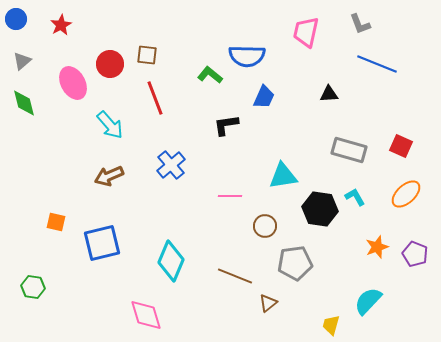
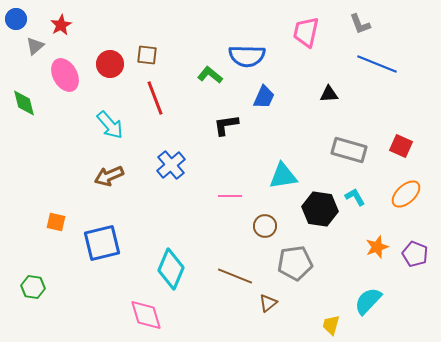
gray triangle: moved 13 px right, 15 px up
pink ellipse: moved 8 px left, 8 px up
cyan diamond: moved 8 px down
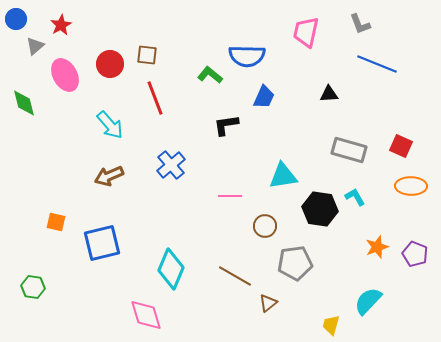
orange ellipse: moved 5 px right, 8 px up; rotated 44 degrees clockwise
brown line: rotated 8 degrees clockwise
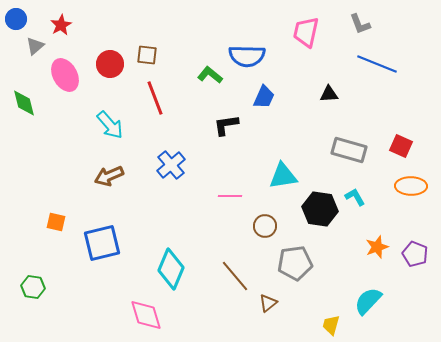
brown line: rotated 20 degrees clockwise
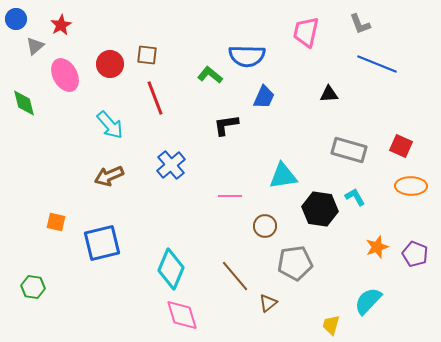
pink diamond: moved 36 px right
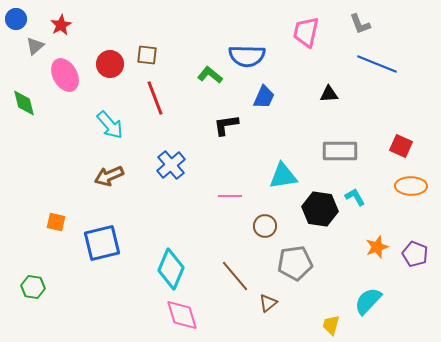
gray rectangle: moved 9 px left, 1 px down; rotated 16 degrees counterclockwise
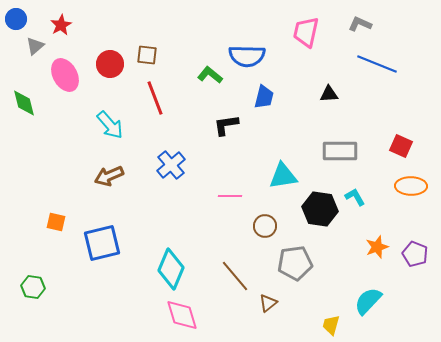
gray L-shape: rotated 135 degrees clockwise
blue trapezoid: rotated 10 degrees counterclockwise
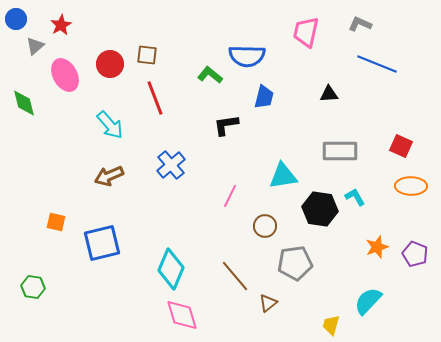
pink line: rotated 65 degrees counterclockwise
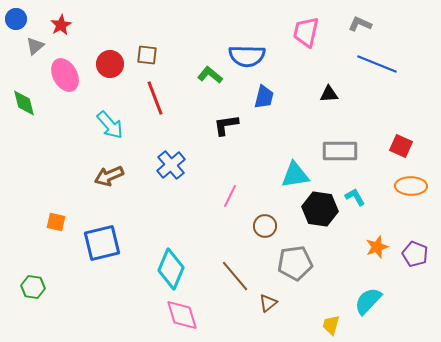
cyan triangle: moved 12 px right, 1 px up
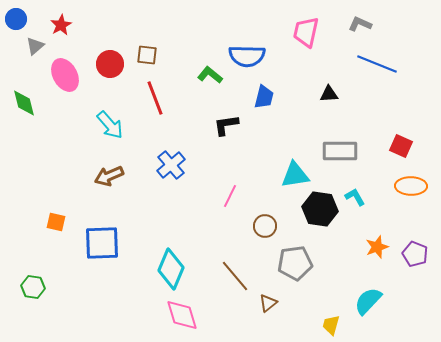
blue square: rotated 12 degrees clockwise
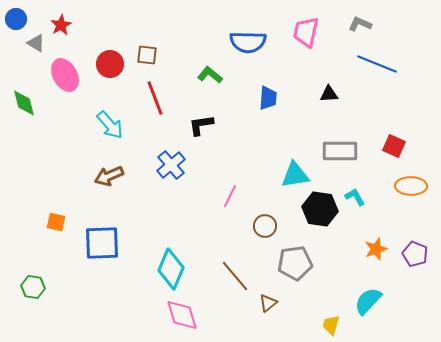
gray triangle: moved 1 px right, 3 px up; rotated 48 degrees counterclockwise
blue semicircle: moved 1 px right, 14 px up
blue trapezoid: moved 4 px right, 1 px down; rotated 10 degrees counterclockwise
black L-shape: moved 25 px left
red square: moved 7 px left
orange star: moved 1 px left, 2 px down
